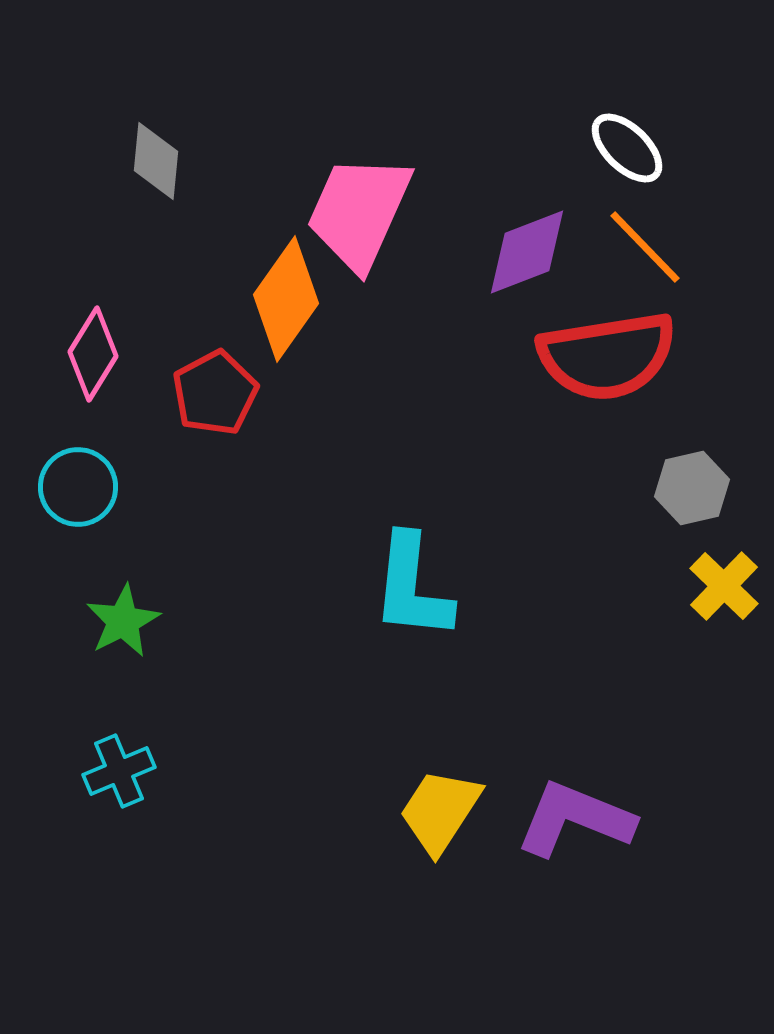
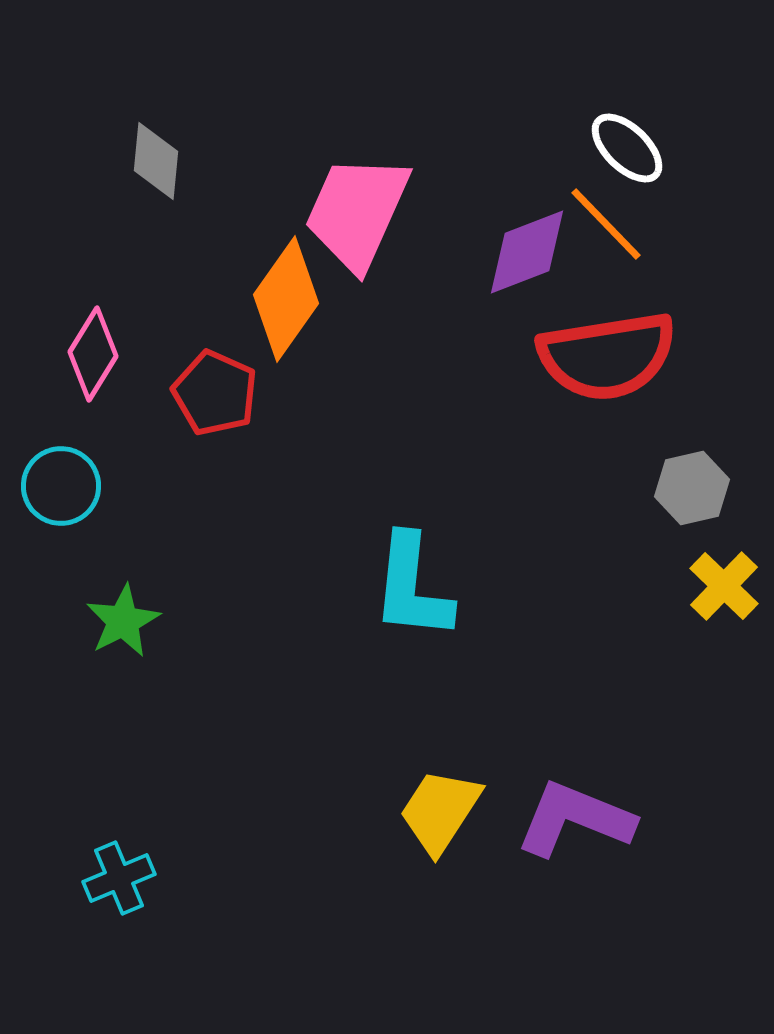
pink trapezoid: moved 2 px left
orange line: moved 39 px left, 23 px up
red pentagon: rotated 20 degrees counterclockwise
cyan circle: moved 17 px left, 1 px up
cyan cross: moved 107 px down
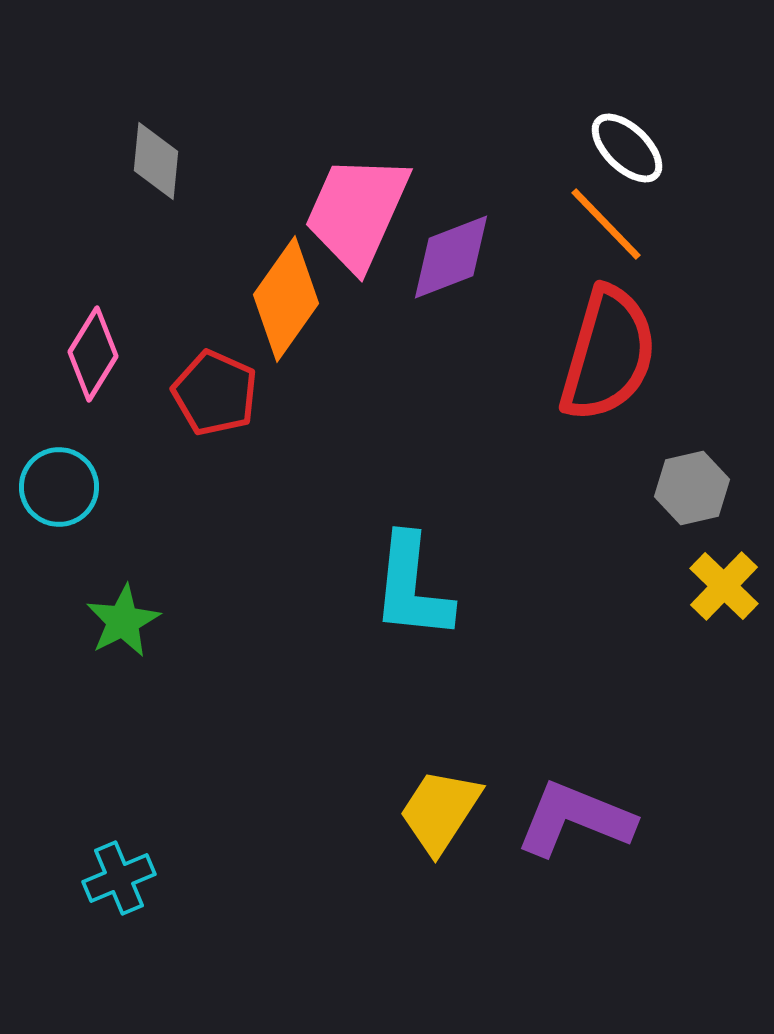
purple diamond: moved 76 px left, 5 px down
red semicircle: moved 1 px right, 2 px up; rotated 65 degrees counterclockwise
cyan circle: moved 2 px left, 1 px down
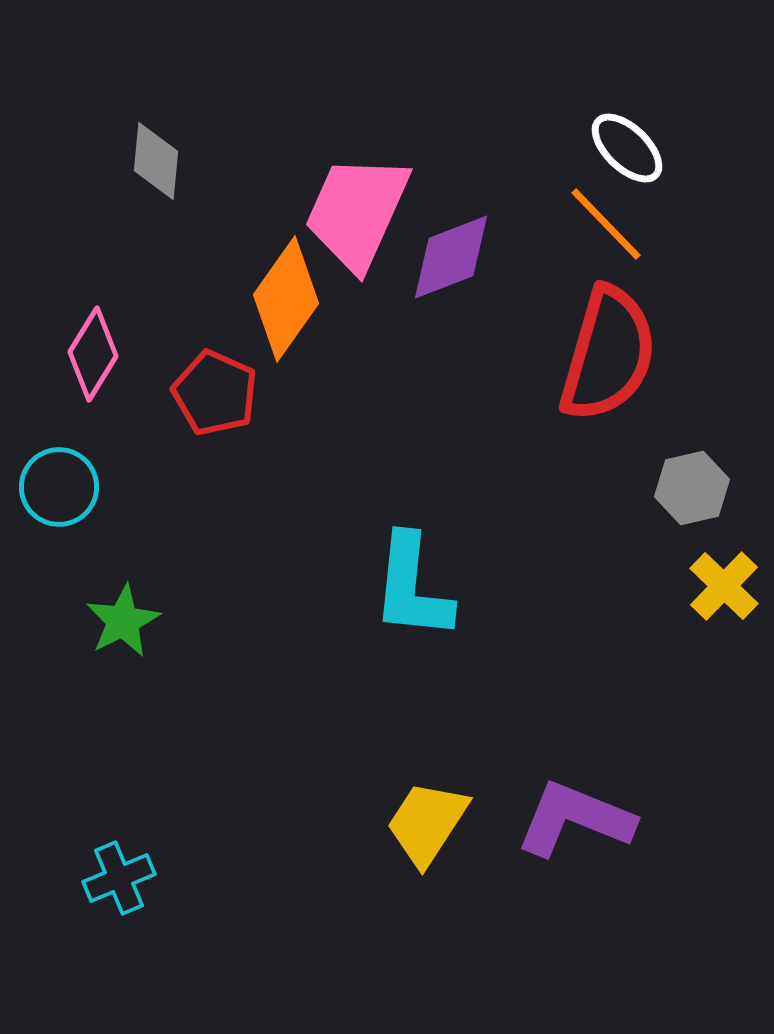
yellow trapezoid: moved 13 px left, 12 px down
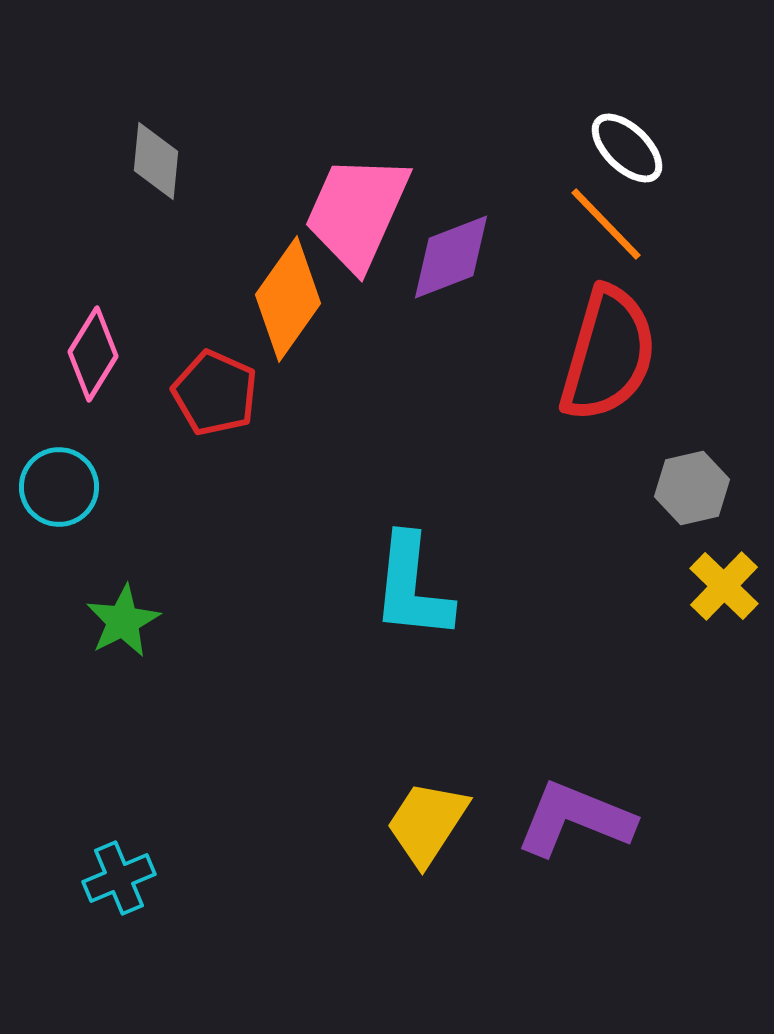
orange diamond: moved 2 px right
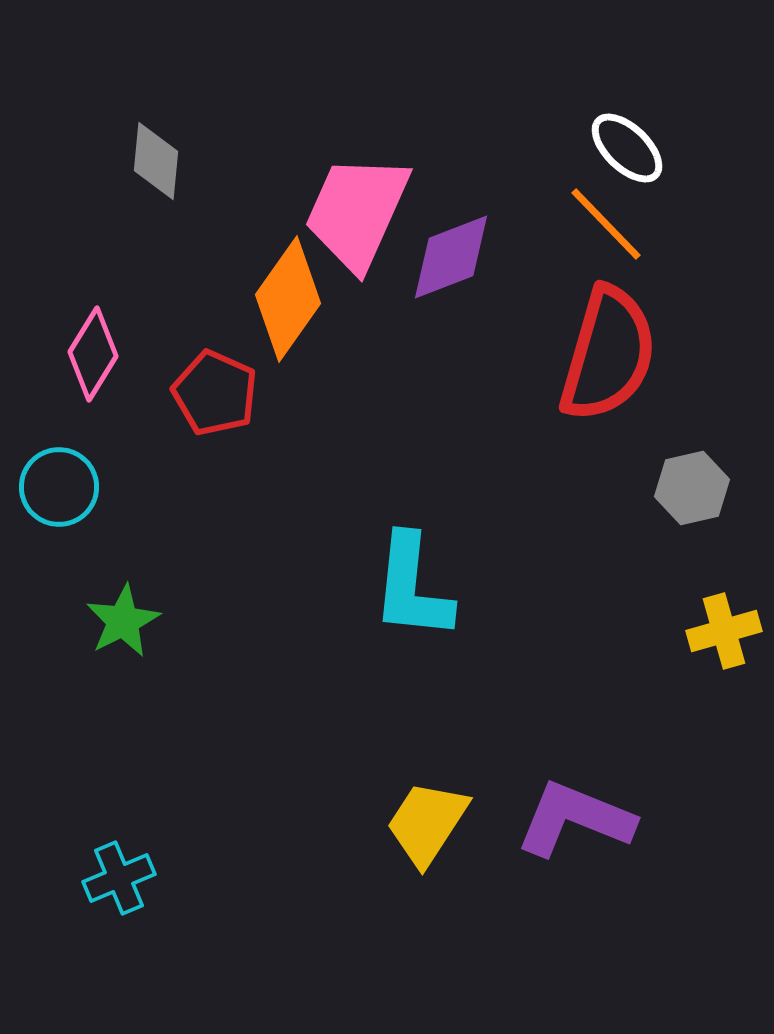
yellow cross: moved 45 px down; rotated 30 degrees clockwise
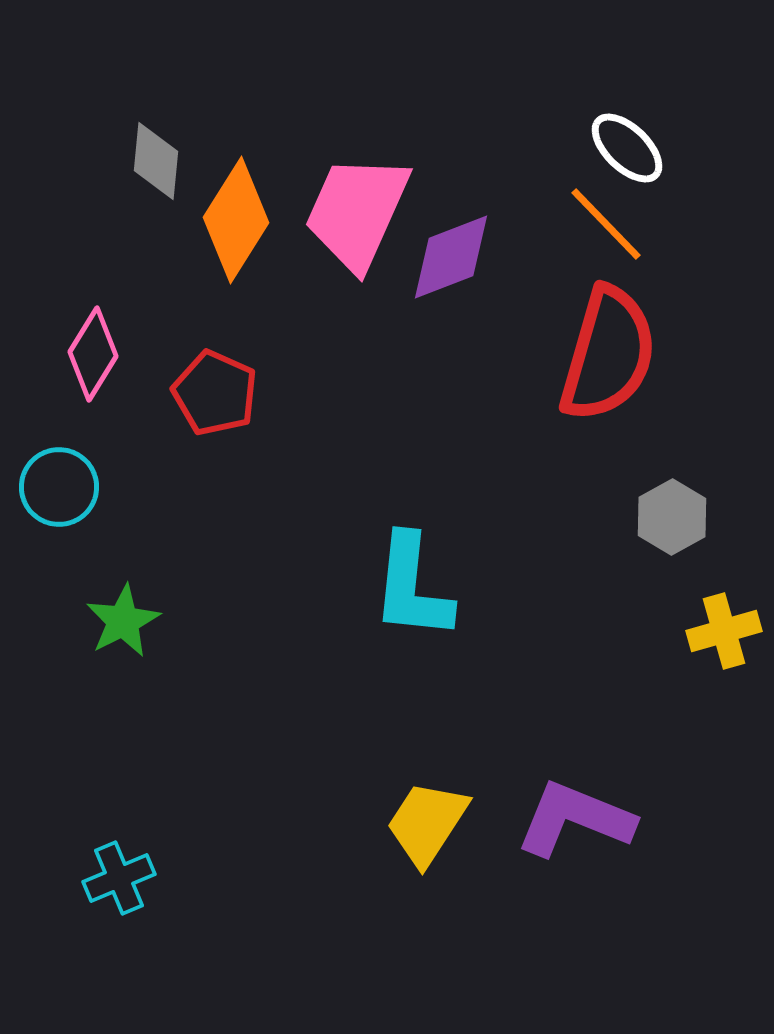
orange diamond: moved 52 px left, 79 px up; rotated 3 degrees counterclockwise
gray hexagon: moved 20 px left, 29 px down; rotated 16 degrees counterclockwise
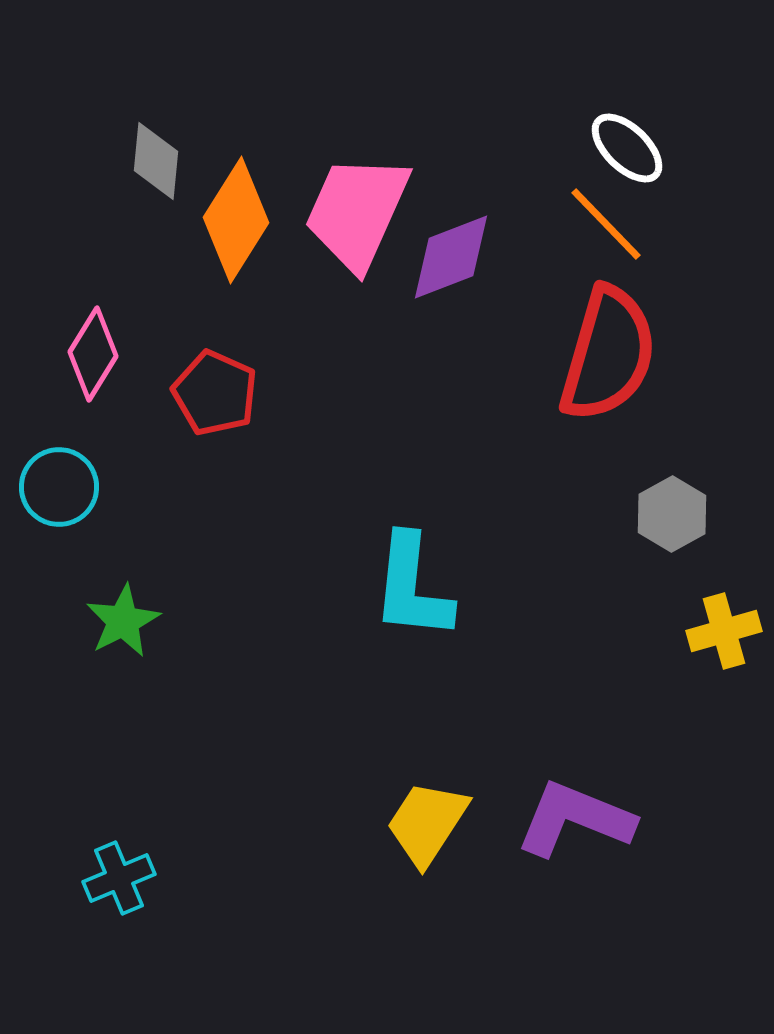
gray hexagon: moved 3 px up
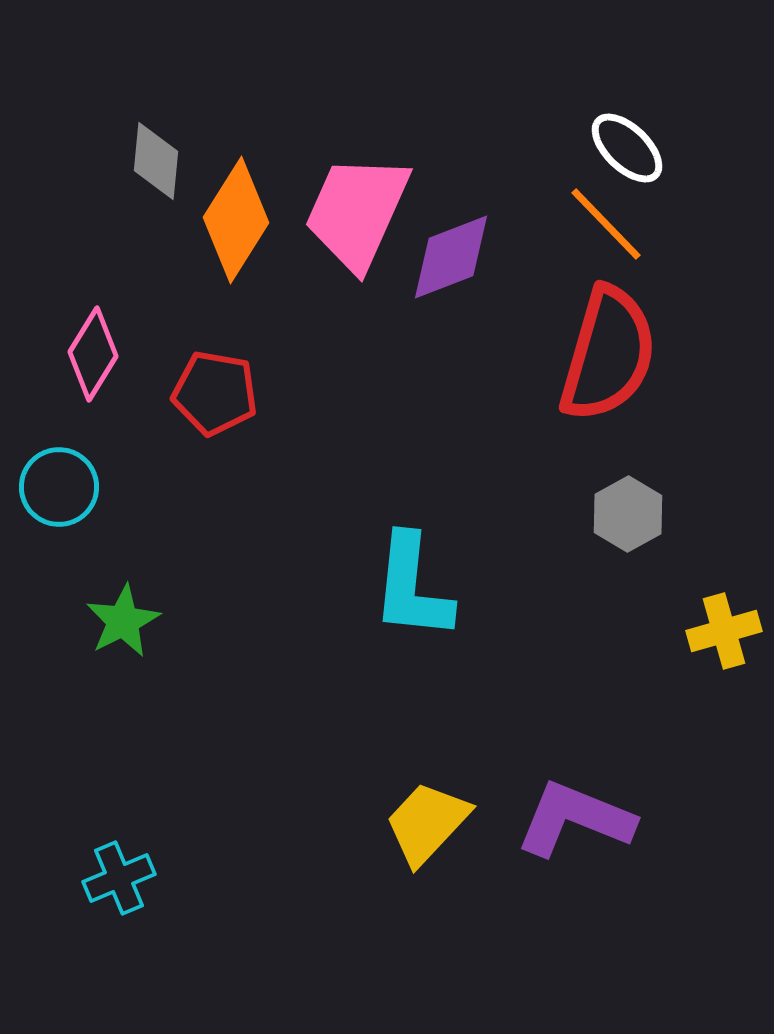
red pentagon: rotated 14 degrees counterclockwise
gray hexagon: moved 44 px left
yellow trapezoid: rotated 10 degrees clockwise
